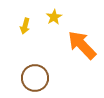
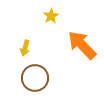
yellow star: moved 3 px left, 1 px up
yellow arrow: moved 22 px down
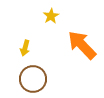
brown circle: moved 2 px left, 1 px down
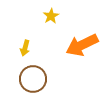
orange arrow: rotated 72 degrees counterclockwise
